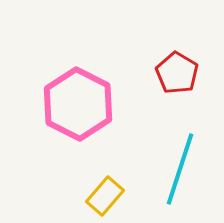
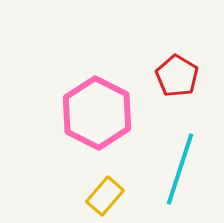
red pentagon: moved 3 px down
pink hexagon: moved 19 px right, 9 px down
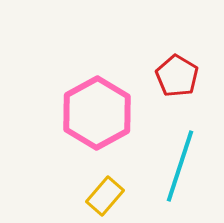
pink hexagon: rotated 4 degrees clockwise
cyan line: moved 3 px up
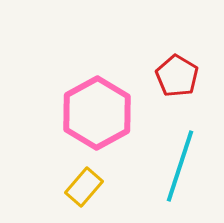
yellow rectangle: moved 21 px left, 9 px up
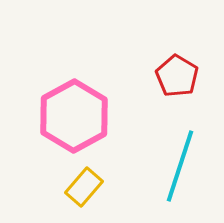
pink hexagon: moved 23 px left, 3 px down
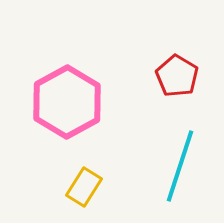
pink hexagon: moved 7 px left, 14 px up
yellow rectangle: rotated 9 degrees counterclockwise
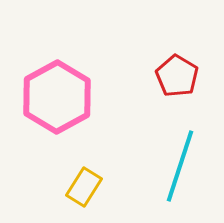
pink hexagon: moved 10 px left, 5 px up
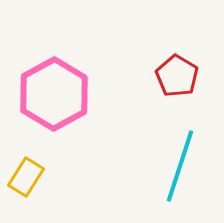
pink hexagon: moved 3 px left, 3 px up
yellow rectangle: moved 58 px left, 10 px up
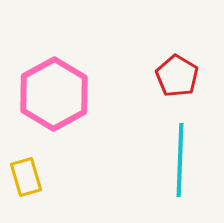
cyan line: moved 6 px up; rotated 16 degrees counterclockwise
yellow rectangle: rotated 48 degrees counterclockwise
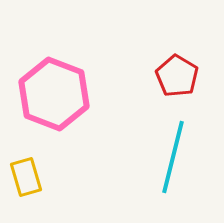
pink hexagon: rotated 10 degrees counterclockwise
cyan line: moved 7 px left, 3 px up; rotated 12 degrees clockwise
